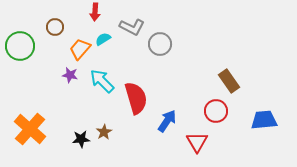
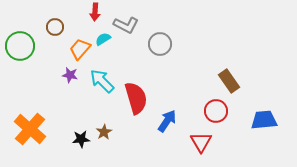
gray L-shape: moved 6 px left, 2 px up
red triangle: moved 4 px right
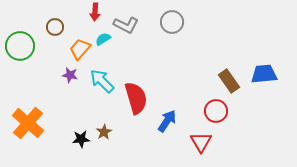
gray circle: moved 12 px right, 22 px up
blue trapezoid: moved 46 px up
orange cross: moved 2 px left, 6 px up
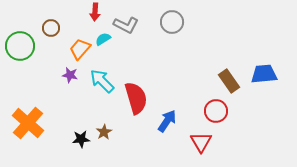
brown circle: moved 4 px left, 1 px down
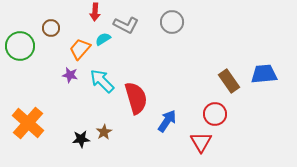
red circle: moved 1 px left, 3 px down
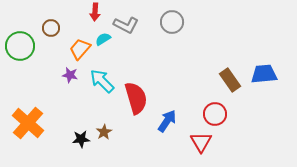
brown rectangle: moved 1 px right, 1 px up
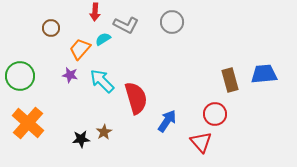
green circle: moved 30 px down
brown rectangle: rotated 20 degrees clockwise
red triangle: rotated 10 degrees counterclockwise
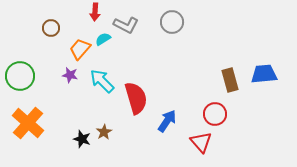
black star: moved 1 px right; rotated 24 degrees clockwise
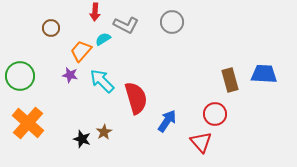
orange trapezoid: moved 1 px right, 2 px down
blue trapezoid: rotated 8 degrees clockwise
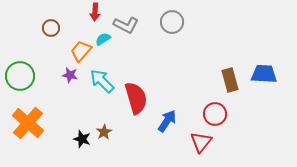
red triangle: rotated 20 degrees clockwise
